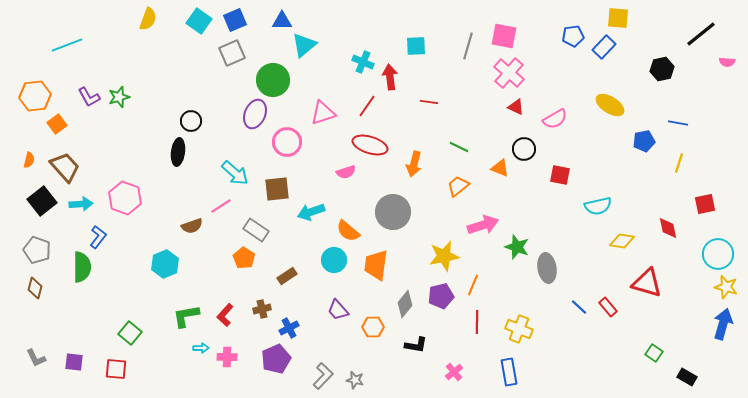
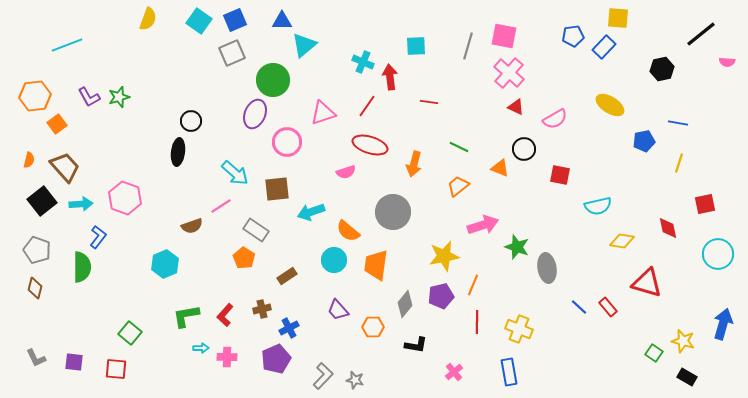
yellow star at (726, 287): moved 43 px left, 54 px down
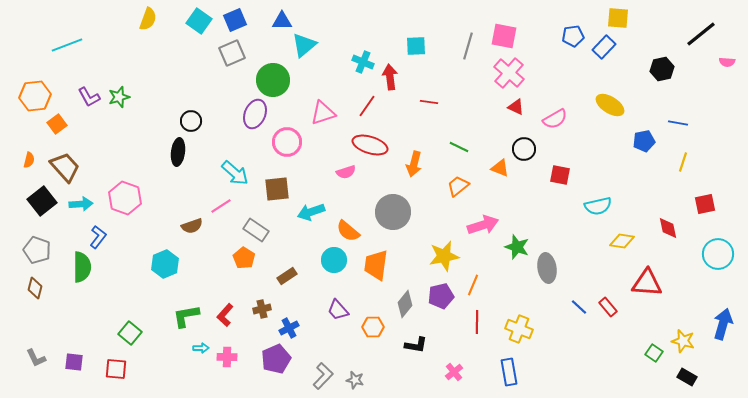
yellow line at (679, 163): moved 4 px right, 1 px up
red triangle at (647, 283): rotated 12 degrees counterclockwise
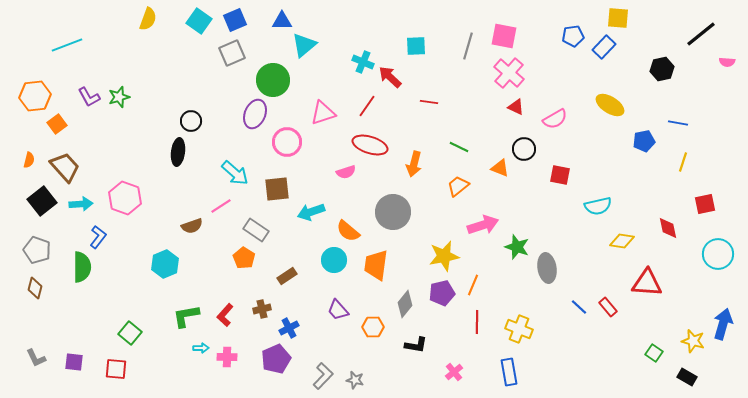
red arrow at (390, 77): rotated 40 degrees counterclockwise
purple pentagon at (441, 296): moved 1 px right, 3 px up
yellow star at (683, 341): moved 10 px right
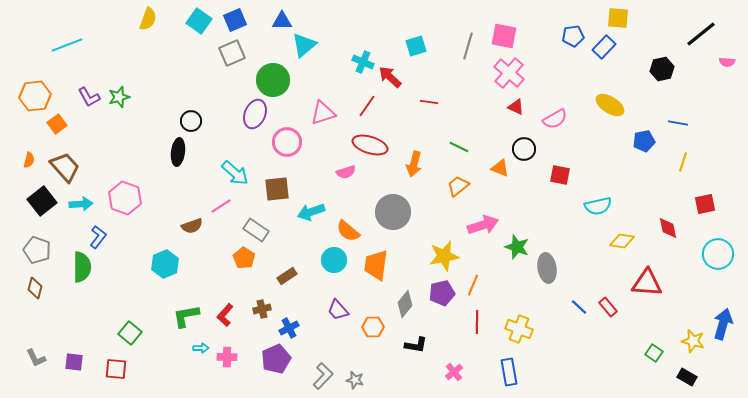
cyan square at (416, 46): rotated 15 degrees counterclockwise
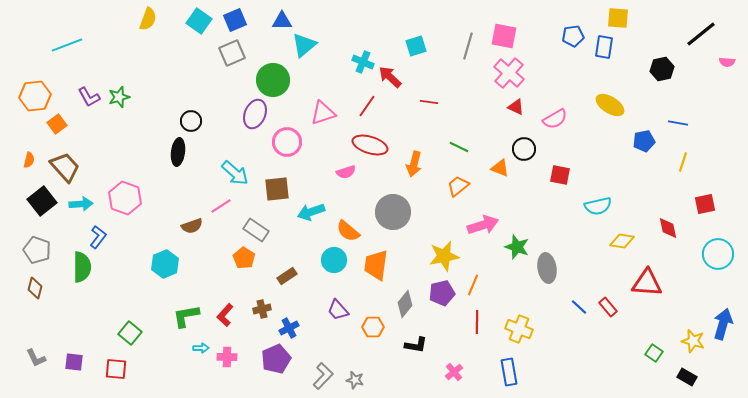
blue rectangle at (604, 47): rotated 35 degrees counterclockwise
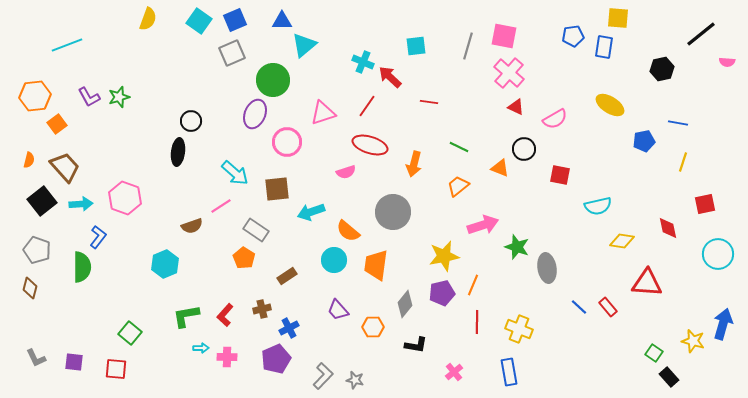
cyan square at (416, 46): rotated 10 degrees clockwise
brown diamond at (35, 288): moved 5 px left
black rectangle at (687, 377): moved 18 px left; rotated 18 degrees clockwise
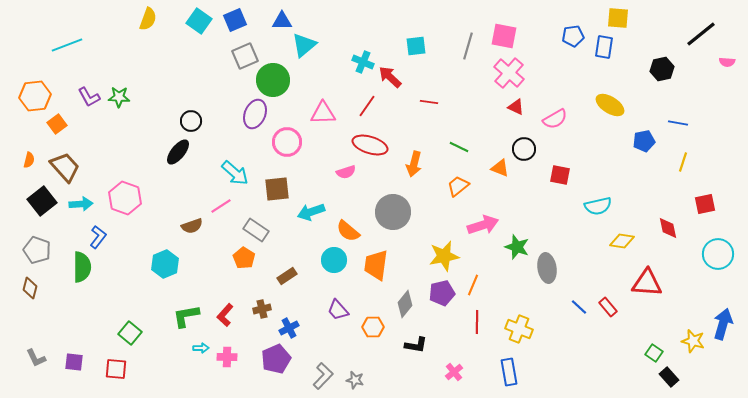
gray square at (232, 53): moved 13 px right, 3 px down
green star at (119, 97): rotated 20 degrees clockwise
pink triangle at (323, 113): rotated 16 degrees clockwise
black ellipse at (178, 152): rotated 32 degrees clockwise
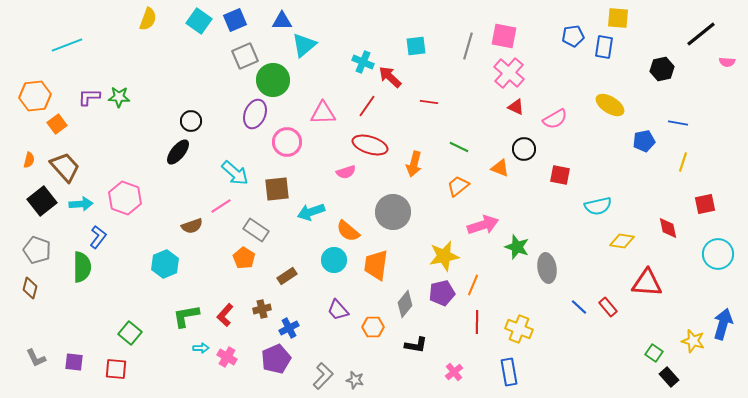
purple L-shape at (89, 97): rotated 120 degrees clockwise
pink cross at (227, 357): rotated 30 degrees clockwise
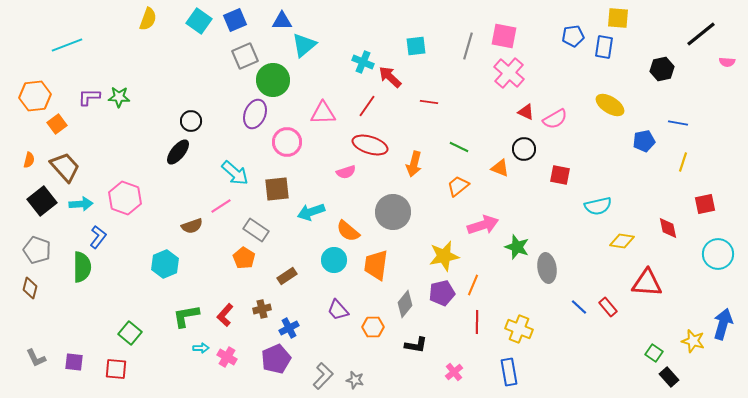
red triangle at (516, 107): moved 10 px right, 5 px down
